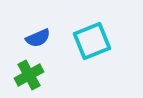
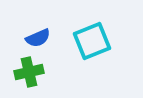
green cross: moved 3 px up; rotated 16 degrees clockwise
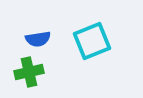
blue semicircle: moved 1 px down; rotated 15 degrees clockwise
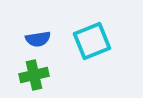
green cross: moved 5 px right, 3 px down
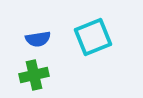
cyan square: moved 1 px right, 4 px up
